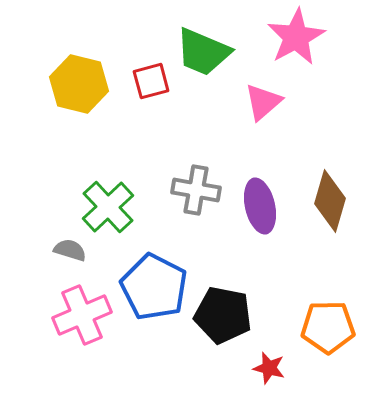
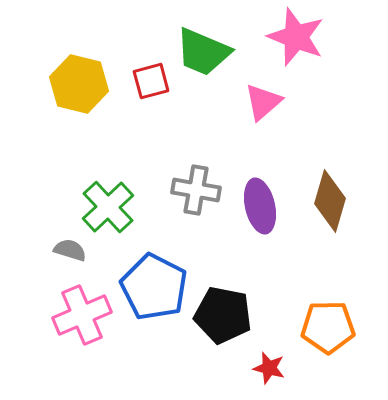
pink star: rotated 22 degrees counterclockwise
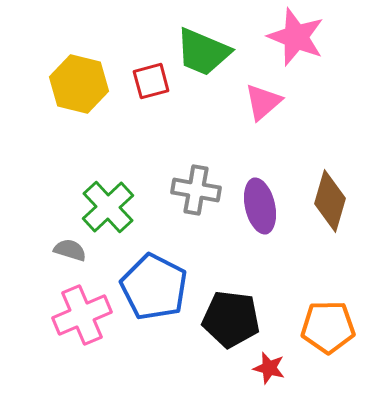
black pentagon: moved 8 px right, 4 px down; rotated 4 degrees counterclockwise
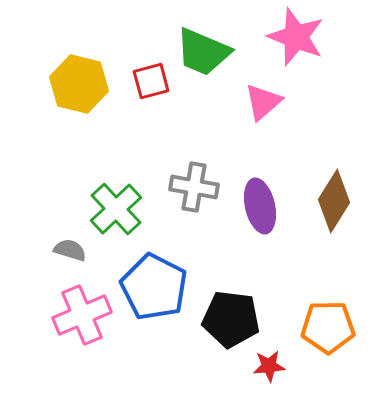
gray cross: moved 2 px left, 3 px up
brown diamond: moved 4 px right; rotated 16 degrees clockwise
green cross: moved 8 px right, 2 px down
red star: moved 2 px up; rotated 20 degrees counterclockwise
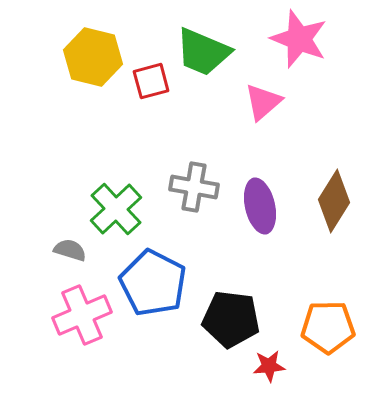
pink star: moved 3 px right, 2 px down
yellow hexagon: moved 14 px right, 27 px up
blue pentagon: moved 1 px left, 4 px up
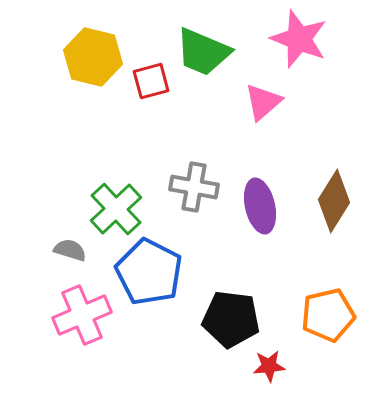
blue pentagon: moved 4 px left, 11 px up
orange pentagon: moved 12 px up; rotated 12 degrees counterclockwise
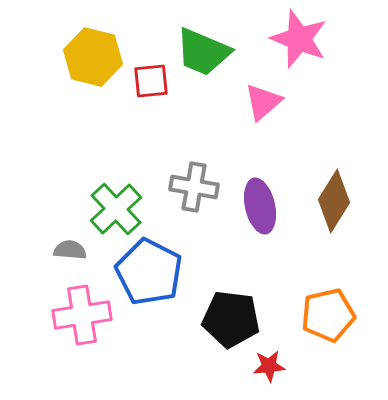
red square: rotated 9 degrees clockwise
gray semicircle: rotated 12 degrees counterclockwise
pink cross: rotated 14 degrees clockwise
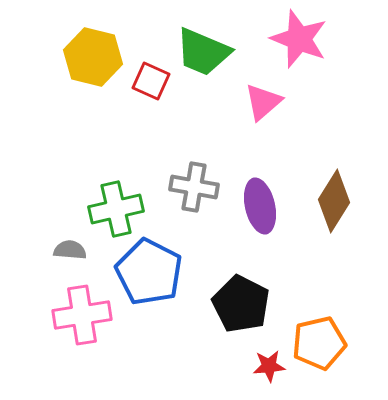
red square: rotated 30 degrees clockwise
green cross: rotated 30 degrees clockwise
orange pentagon: moved 9 px left, 28 px down
black pentagon: moved 10 px right, 15 px up; rotated 20 degrees clockwise
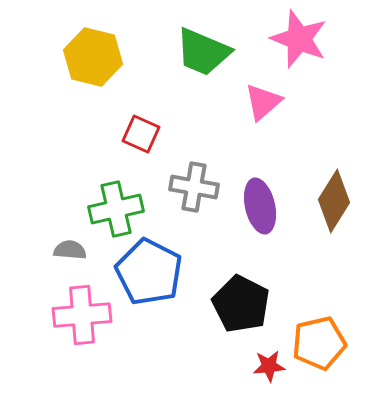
red square: moved 10 px left, 53 px down
pink cross: rotated 4 degrees clockwise
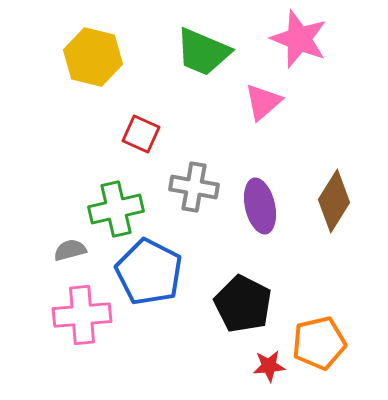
gray semicircle: rotated 20 degrees counterclockwise
black pentagon: moved 2 px right
